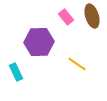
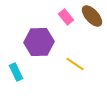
brown ellipse: rotated 25 degrees counterclockwise
yellow line: moved 2 px left
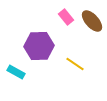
brown ellipse: moved 5 px down
purple hexagon: moved 4 px down
cyan rectangle: rotated 36 degrees counterclockwise
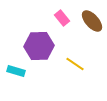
pink rectangle: moved 4 px left, 1 px down
cyan rectangle: moved 1 px up; rotated 12 degrees counterclockwise
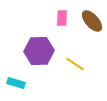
pink rectangle: rotated 42 degrees clockwise
purple hexagon: moved 5 px down
cyan rectangle: moved 12 px down
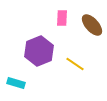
brown ellipse: moved 4 px down
purple hexagon: rotated 20 degrees counterclockwise
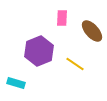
brown ellipse: moved 6 px down
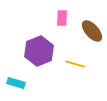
yellow line: rotated 18 degrees counterclockwise
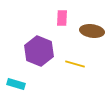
brown ellipse: rotated 40 degrees counterclockwise
purple hexagon: rotated 16 degrees counterclockwise
cyan rectangle: moved 1 px down
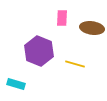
brown ellipse: moved 3 px up
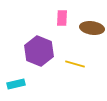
cyan rectangle: rotated 30 degrees counterclockwise
